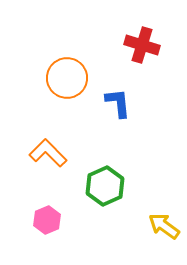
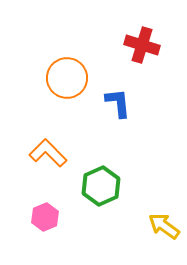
green hexagon: moved 4 px left
pink hexagon: moved 2 px left, 3 px up
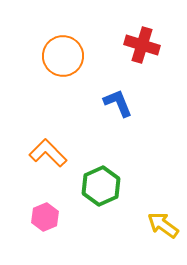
orange circle: moved 4 px left, 22 px up
blue L-shape: rotated 16 degrees counterclockwise
yellow arrow: moved 1 px left, 1 px up
